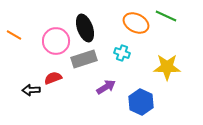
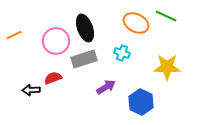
orange line: rotated 56 degrees counterclockwise
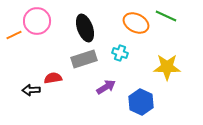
pink circle: moved 19 px left, 20 px up
cyan cross: moved 2 px left
red semicircle: rotated 12 degrees clockwise
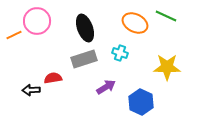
orange ellipse: moved 1 px left
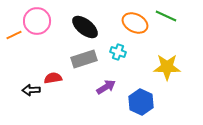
black ellipse: moved 1 px up; rotated 32 degrees counterclockwise
cyan cross: moved 2 px left, 1 px up
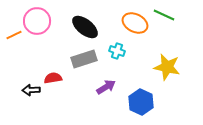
green line: moved 2 px left, 1 px up
cyan cross: moved 1 px left, 1 px up
yellow star: rotated 12 degrees clockwise
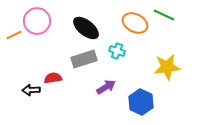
black ellipse: moved 1 px right, 1 px down
yellow star: rotated 20 degrees counterclockwise
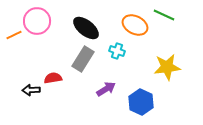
orange ellipse: moved 2 px down
gray rectangle: moved 1 px left; rotated 40 degrees counterclockwise
purple arrow: moved 2 px down
